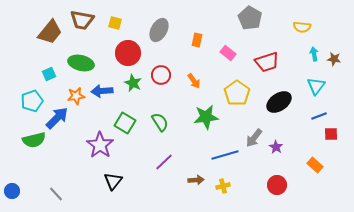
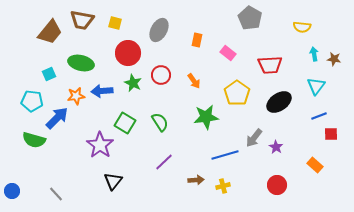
red trapezoid at (267, 62): moved 3 px right, 3 px down; rotated 15 degrees clockwise
cyan pentagon at (32, 101): rotated 25 degrees clockwise
green semicircle at (34, 140): rotated 30 degrees clockwise
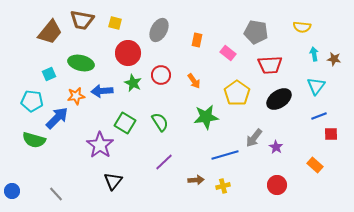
gray pentagon at (250, 18): moved 6 px right, 14 px down; rotated 20 degrees counterclockwise
black ellipse at (279, 102): moved 3 px up
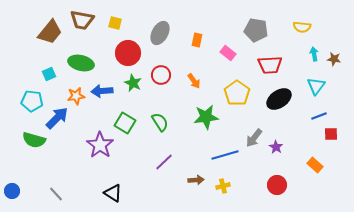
gray ellipse at (159, 30): moved 1 px right, 3 px down
gray pentagon at (256, 32): moved 2 px up
black triangle at (113, 181): moved 12 px down; rotated 36 degrees counterclockwise
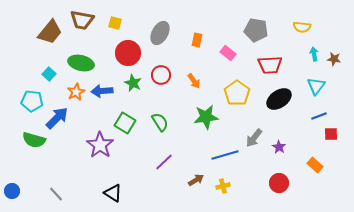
cyan square at (49, 74): rotated 24 degrees counterclockwise
orange star at (76, 96): moved 4 px up; rotated 18 degrees counterclockwise
purple star at (276, 147): moved 3 px right
brown arrow at (196, 180): rotated 28 degrees counterclockwise
red circle at (277, 185): moved 2 px right, 2 px up
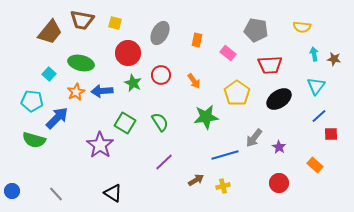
blue line at (319, 116): rotated 21 degrees counterclockwise
